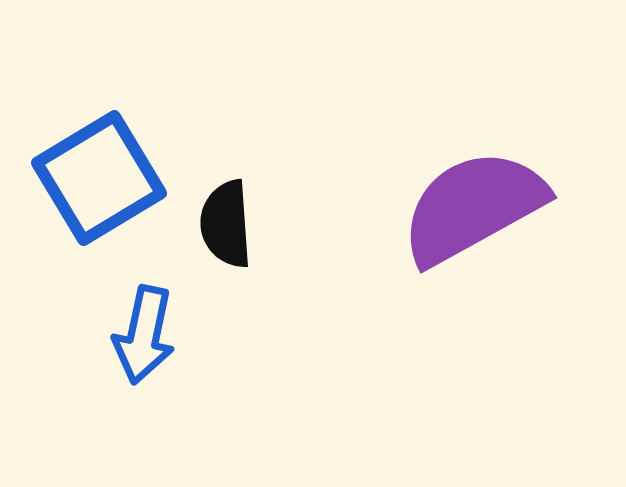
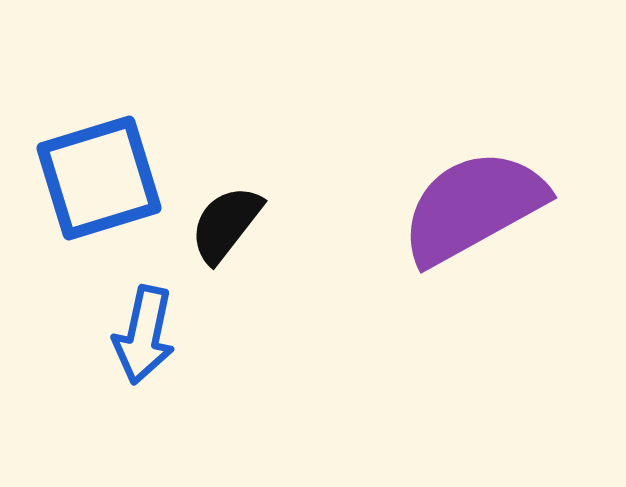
blue square: rotated 14 degrees clockwise
black semicircle: rotated 42 degrees clockwise
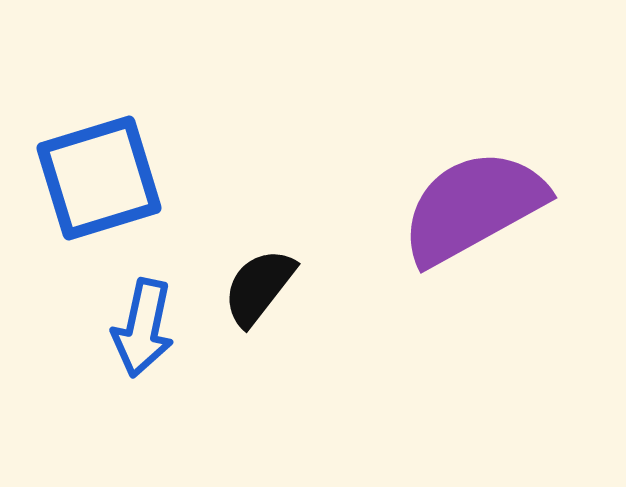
black semicircle: moved 33 px right, 63 px down
blue arrow: moved 1 px left, 7 px up
